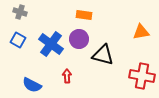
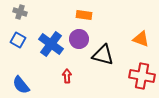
orange triangle: moved 7 px down; rotated 30 degrees clockwise
blue semicircle: moved 11 px left; rotated 24 degrees clockwise
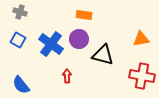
orange triangle: rotated 30 degrees counterclockwise
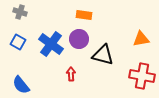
blue square: moved 2 px down
red arrow: moved 4 px right, 2 px up
